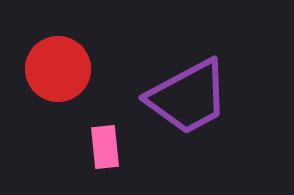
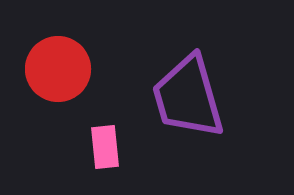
purple trapezoid: rotated 102 degrees clockwise
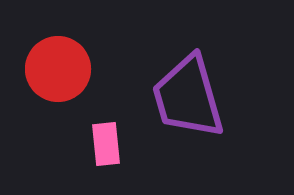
pink rectangle: moved 1 px right, 3 px up
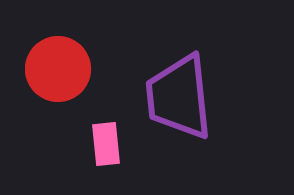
purple trapezoid: moved 9 px left; rotated 10 degrees clockwise
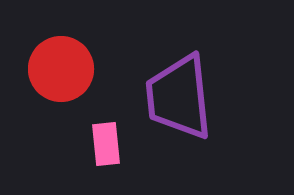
red circle: moved 3 px right
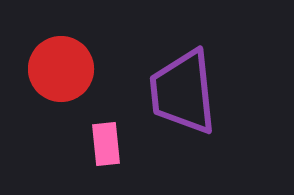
purple trapezoid: moved 4 px right, 5 px up
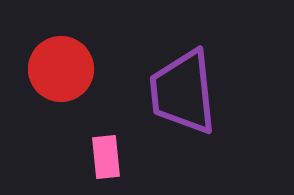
pink rectangle: moved 13 px down
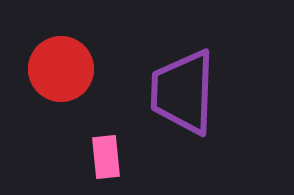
purple trapezoid: rotated 8 degrees clockwise
